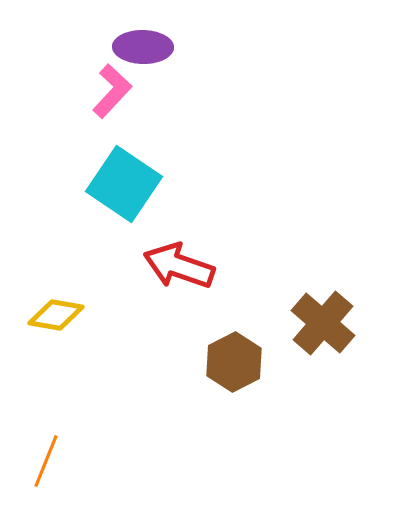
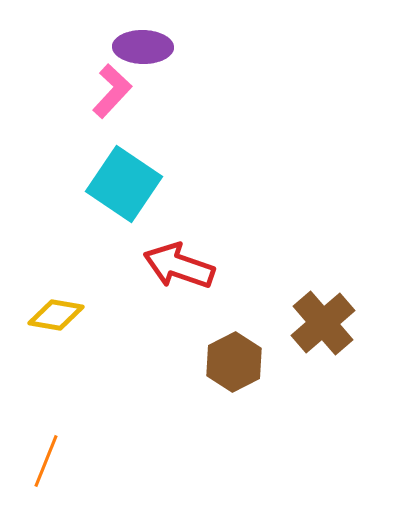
brown cross: rotated 8 degrees clockwise
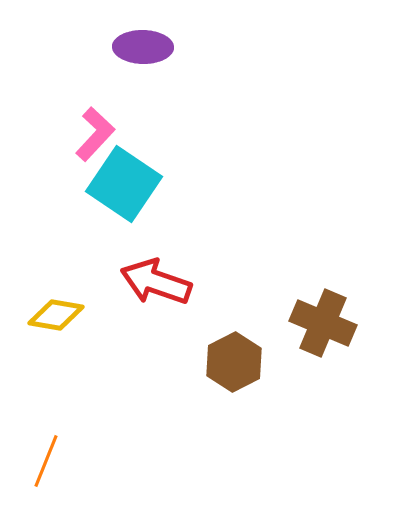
pink L-shape: moved 17 px left, 43 px down
red arrow: moved 23 px left, 16 px down
brown cross: rotated 26 degrees counterclockwise
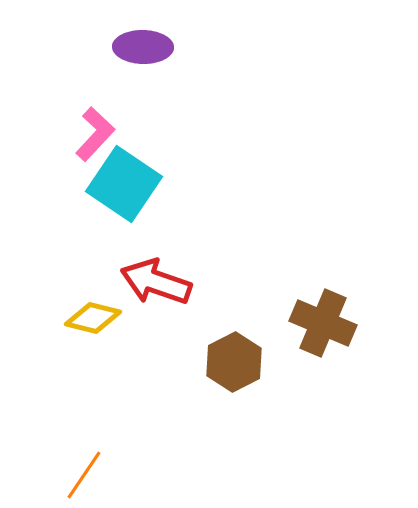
yellow diamond: moved 37 px right, 3 px down; rotated 4 degrees clockwise
orange line: moved 38 px right, 14 px down; rotated 12 degrees clockwise
